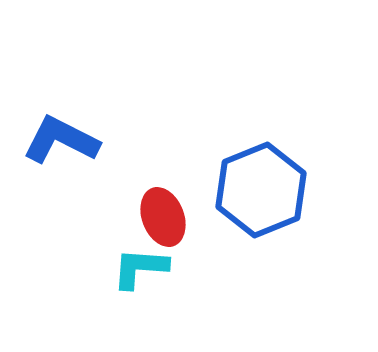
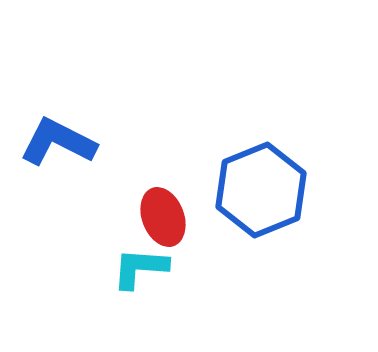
blue L-shape: moved 3 px left, 2 px down
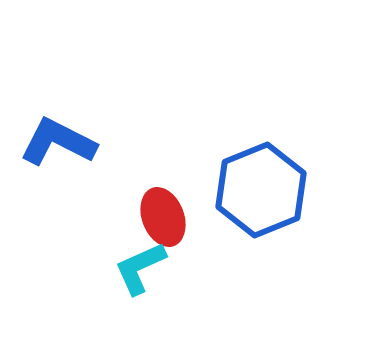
cyan L-shape: rotated 28 degrees counterclockwise
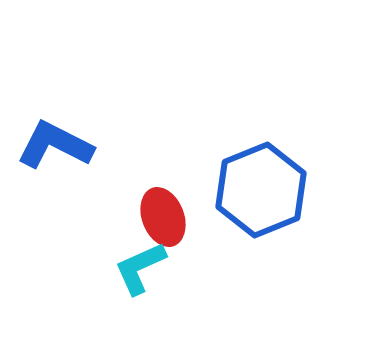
blue L-shape: moved 3 px left, 3 px down
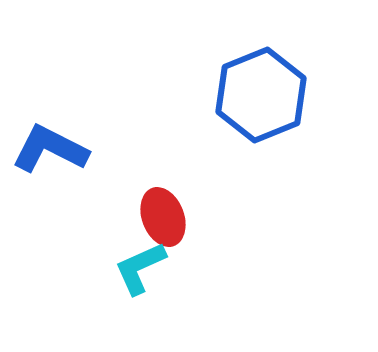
blue L-shape: moved 5 px left, 4 px down
blue hexagon: moved 95 px up
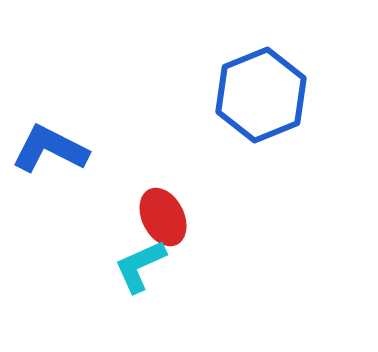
red ellipse: rotated 6 degrees counterclockwise
cyan L-shape: moved 2 px up
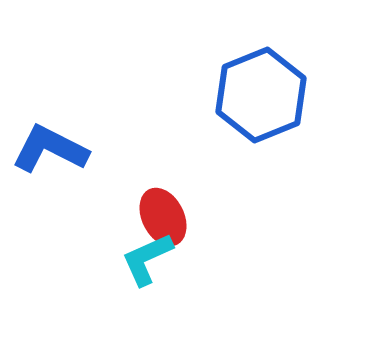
cyan L-shape: moved 7 px right, 7 px up
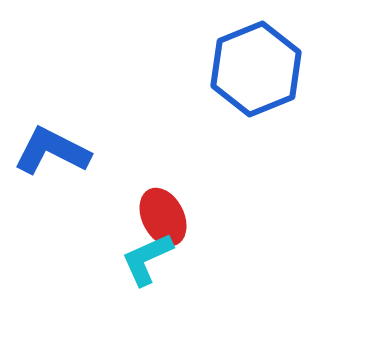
blue hexagon: moved 5 px left, 26 px up
blue L-shape: moved 2 px right, 2 px down
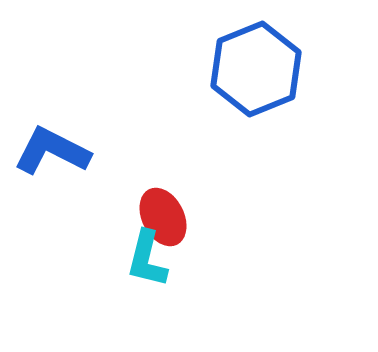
cyan L-shape: rotated 52 degrees counterclockwise
